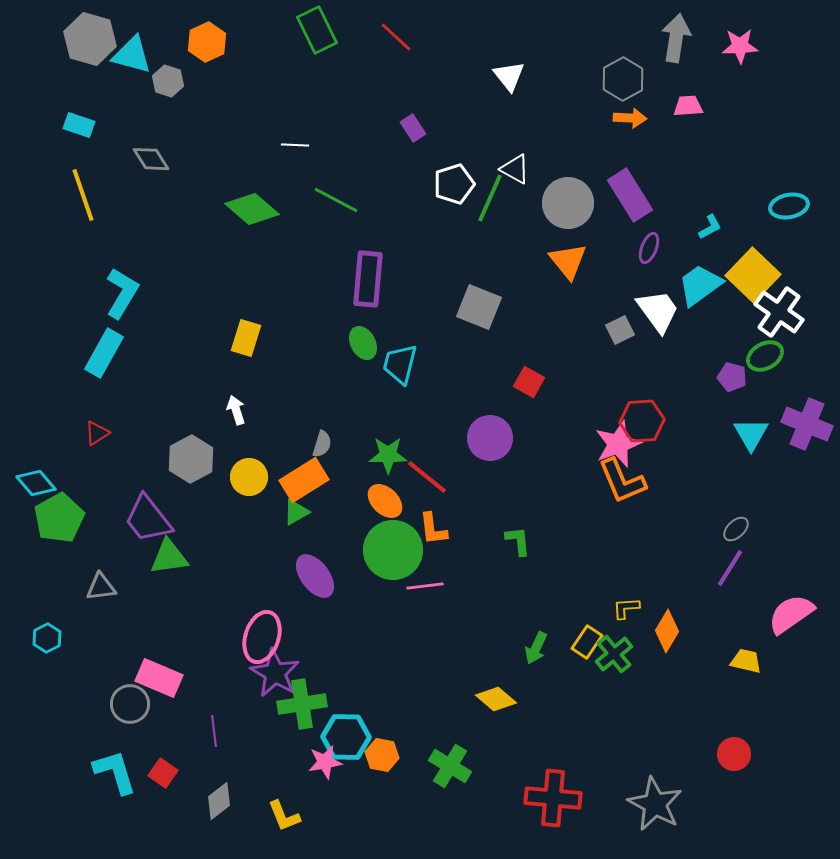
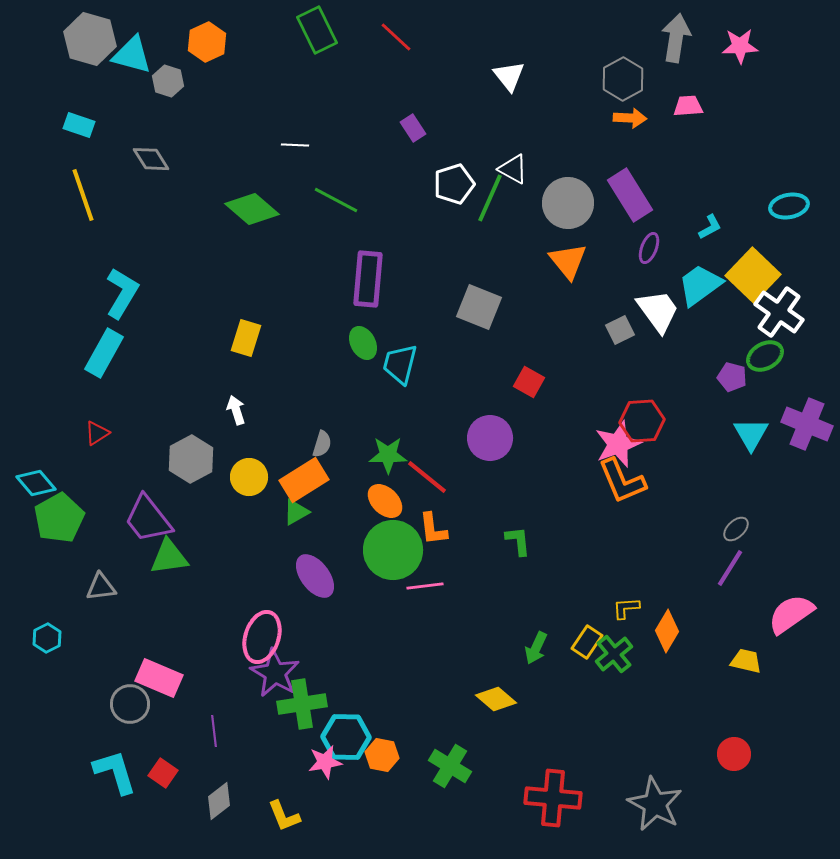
white triangle at (515, 169): moved 2 px left
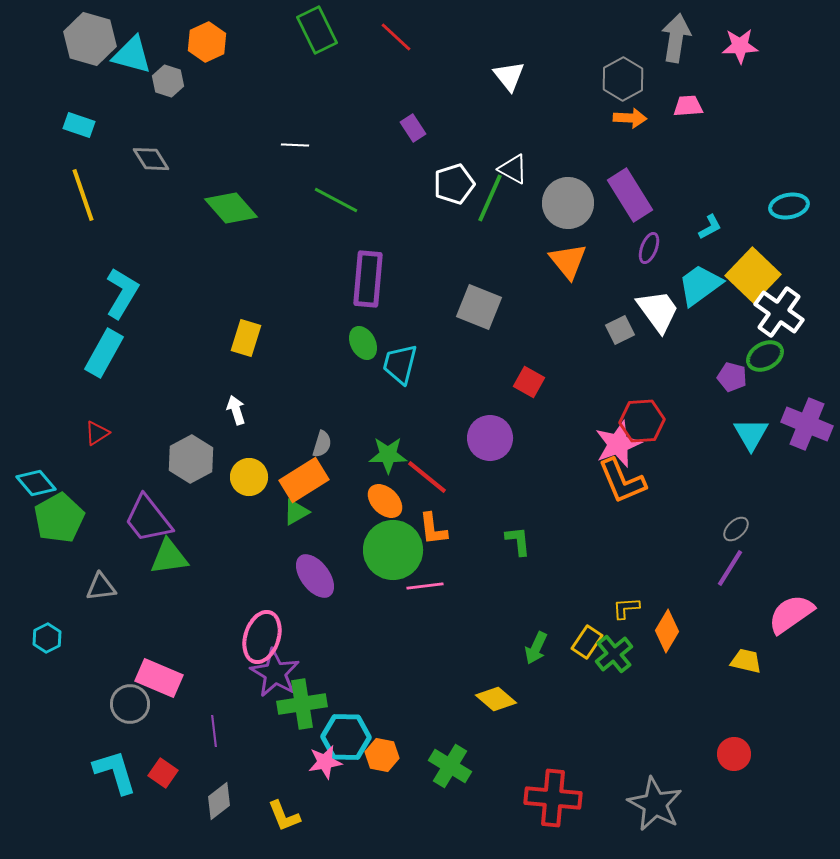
green diamond at (252, 209): moved 21 px left, 1 px up; rotated 8 degrees clockwise
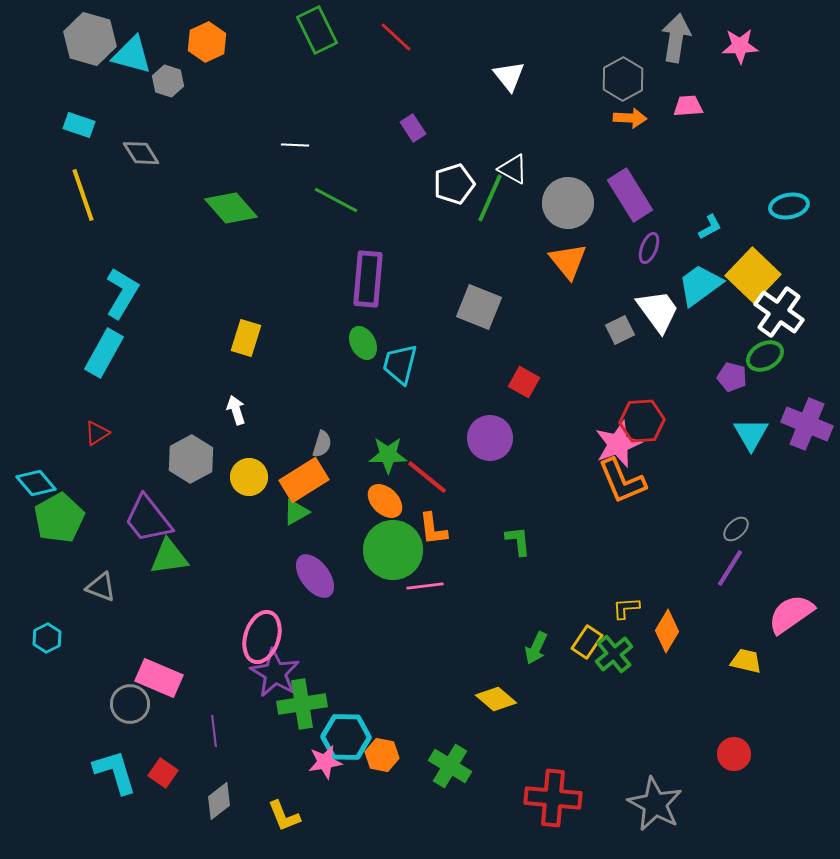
gray diamond at (151, 159): moved 10 px left, 6 px up
red square at (529, 382): moved 5 px left
gray triangle at (101, 587): rotated 28 degrees clockwise
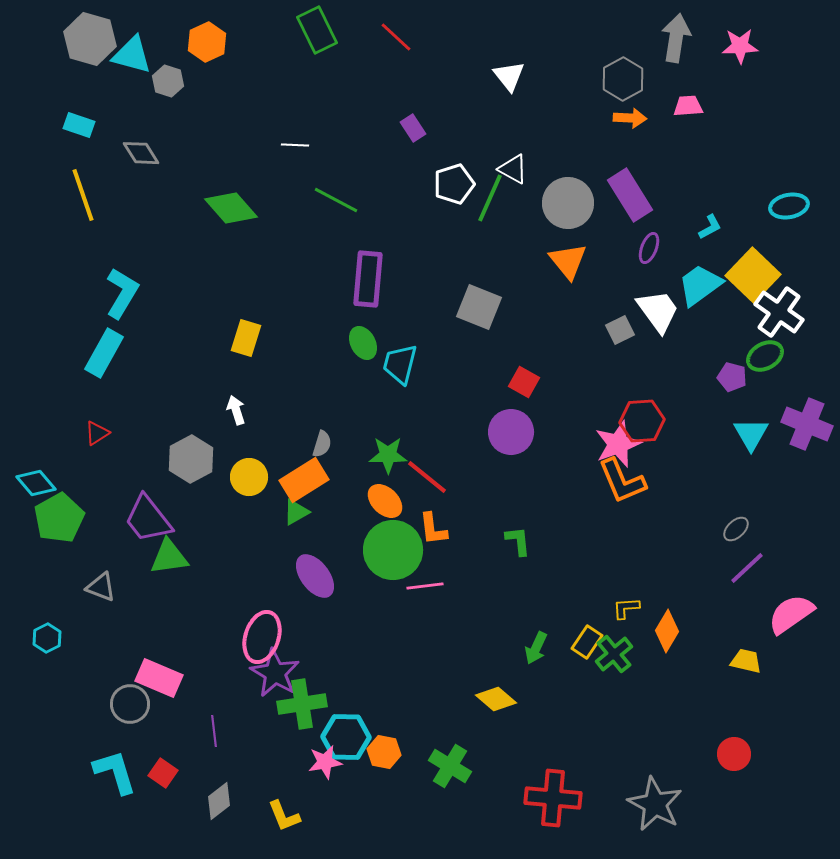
purple circle at (490, 438): moved 21 px right, 6 px up
purple line at (730, 568): moved 17 px right; rotated 15 degrees clockwise
orange hexagon at (382, 755): moved 2 px right, 3 px up
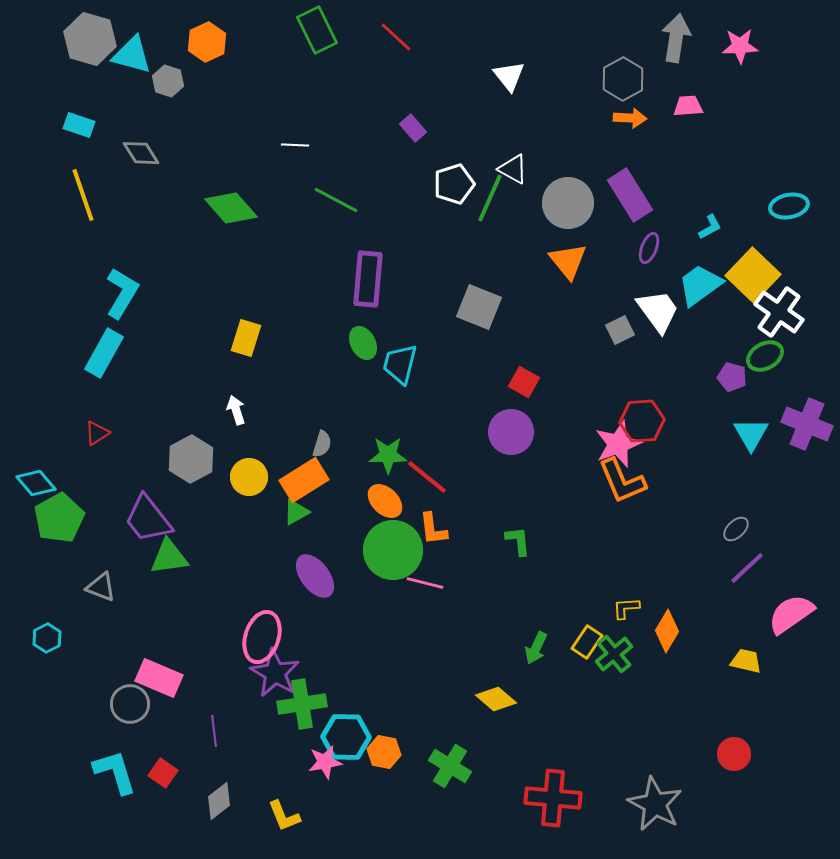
purple rectangle at (413, 128): rotated 8 degrees counterclockwise
pink line at (425, 586): moved 3 px up; rotated 21 degrees clockwise
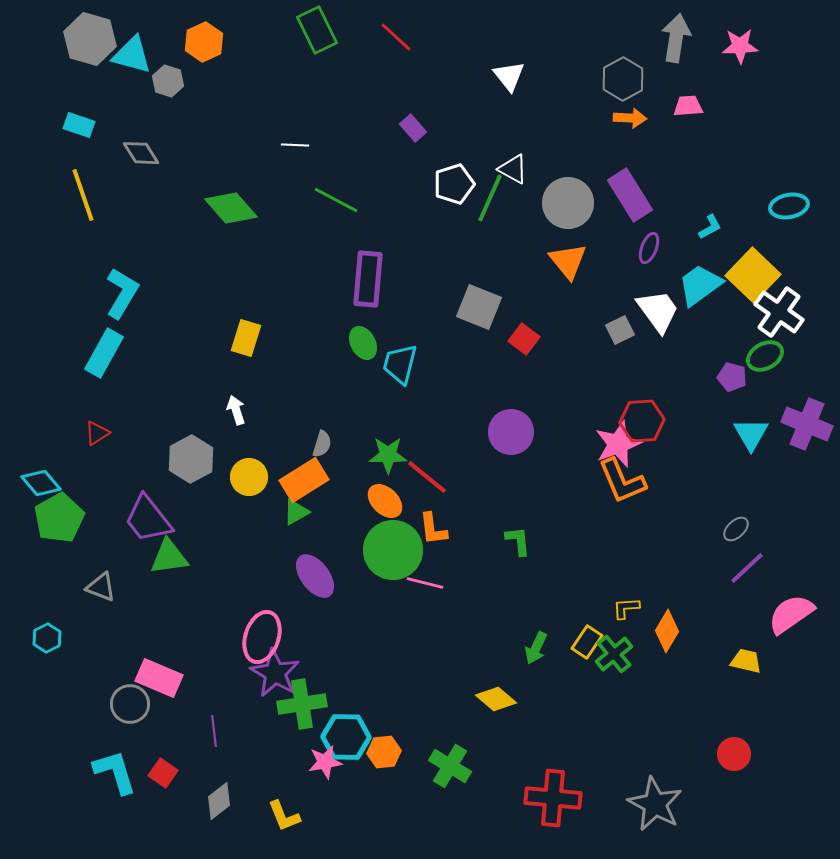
orange hexagon at (207, 42): moved 3 px left
red square at (524, 382): moved 43 px up; rotated 8 degrees clockwise
cyan diamond at (36, 483): moved 5 px right
orange hexagon at (384, 752): rotated 16 degrees counterclockwise
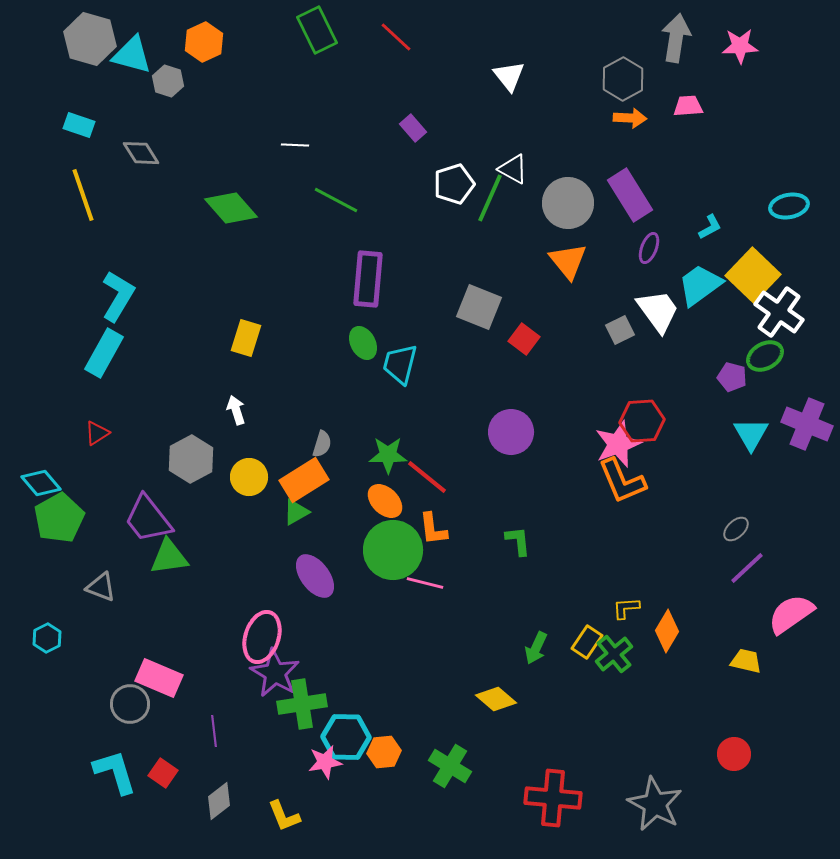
cyan L-shape at (122, 293): moved 4 px left, 3 px down
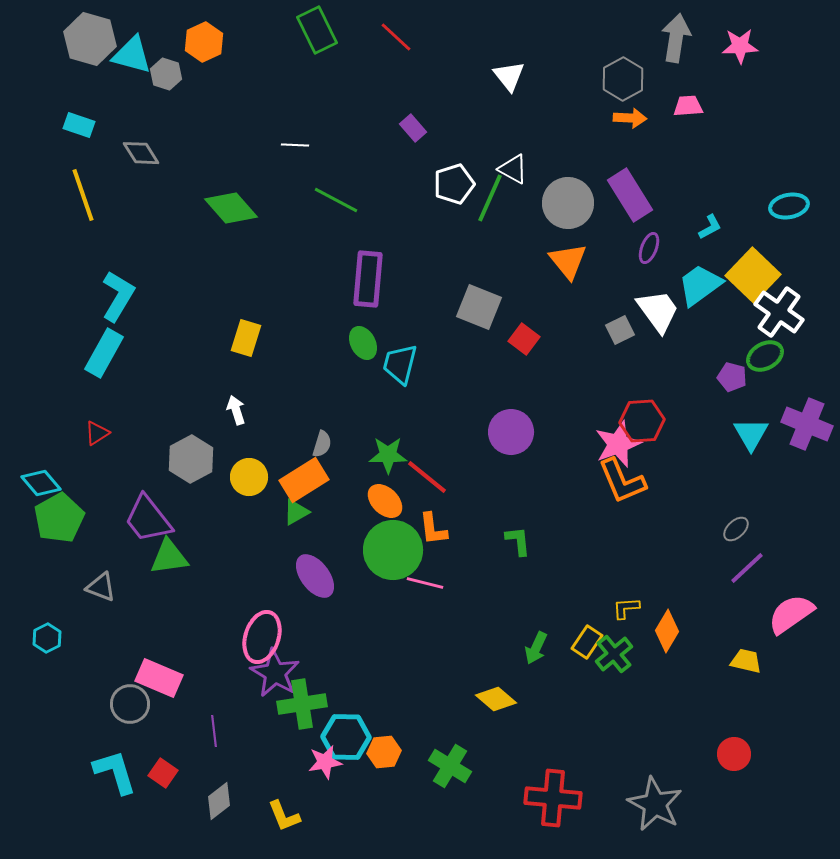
gray hexagon at (168, 81): moved 2 px left, 7 px up
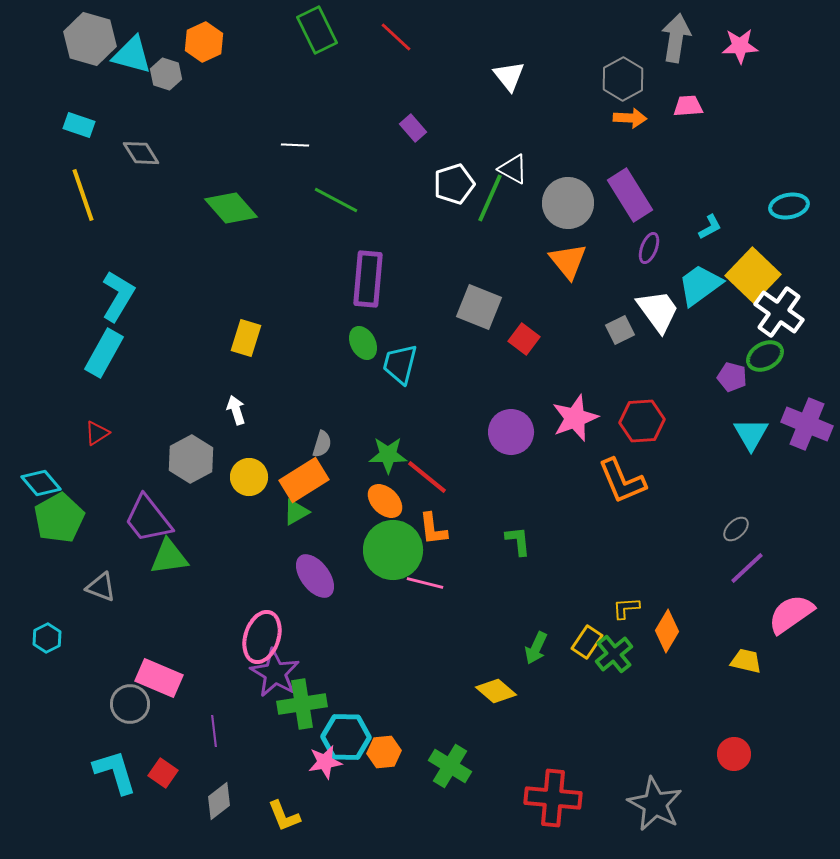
pink star at (618, 444): moved 43 px left, 26 px up
yellow diamond at (496, 699): moved 8 px up
